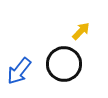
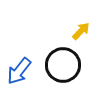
black circle: moved 1 px left, 1 px down
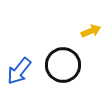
yellow arrow: moved 10 px right; rotated 24 degrees clockwise
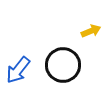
blue arrow: moved 1 px left, 1 px up
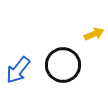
yellow arrow: moved 3 px right, 3 px down
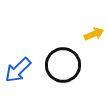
blue arrow: rotated 8 degrees clockwise
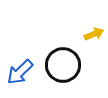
blue arrow: moved 2 px right, 2 px down
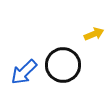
blue arrow: moved 4 px right
